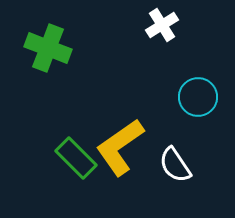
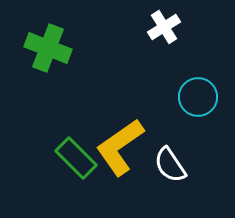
white cross: moved 2 px right, 2 px down
white semicircle: moved 5 px left
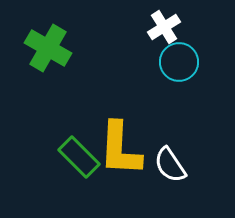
green cross: rotated 9 degrees clockwise
cyan circle: moved 19 px left, 35 px up
yellow L-shape: moved 2 px down; rotated 52 degrees counterclockwise
green rectangle: moved 3 px right, 1 px up
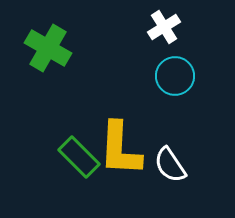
cyan circle: moved 4 px left, 14 px down
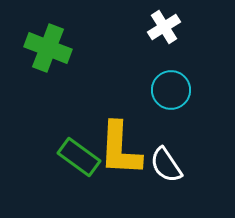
green cross: rotated 9 degrees counterclockwise
cyan circle: moved 4 px left, 14 px down
green rectangle: rotated 9 degrees counterclockwise
white semicircle: moved 4 px left
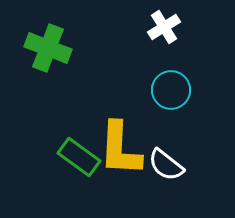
white semicircle: rotated 18 degrees counterclockwise
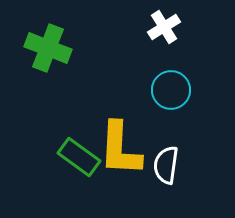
white semicircle: rotated 60 degrees clockwise
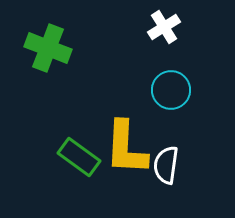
yellow L-shape: moved 6 px right, 1 px up
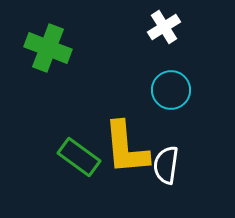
yellow L-shape: rotated 8 degrees counterclockwise
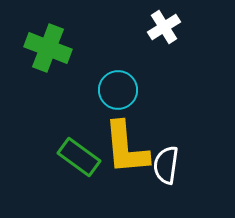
cyan circle: moved 53 px left
